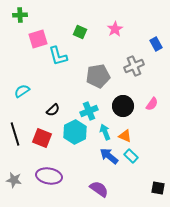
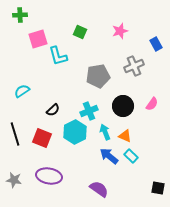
pink star: moved 5 px right, 2 px down; rotated 14 degrees clockwise
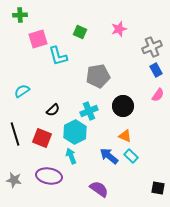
pink star: moved 1 px left, 2 px up
blue rectangle: moved 26 px down
gray cross: moved 18 px right, 19 px up
pink semicircle: moved 6 px right, 9 px up
cyan arrow: moved 34 px left, 24 px down
